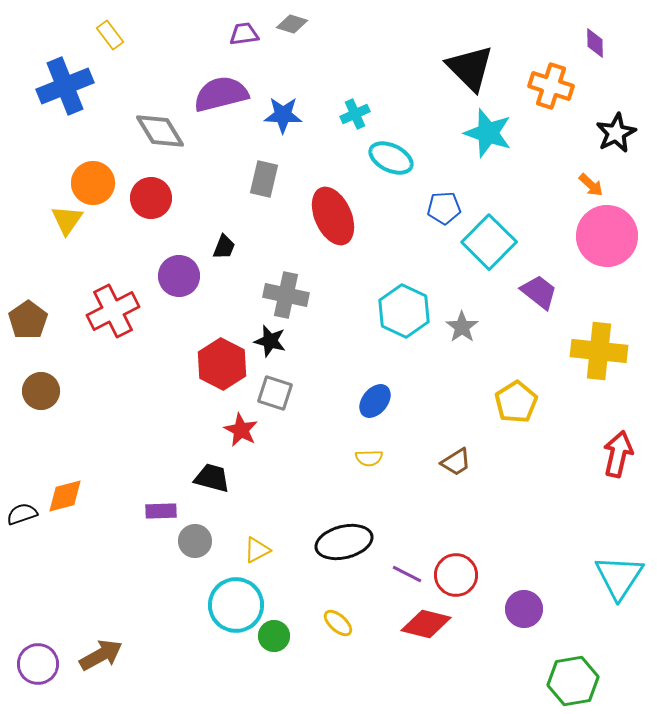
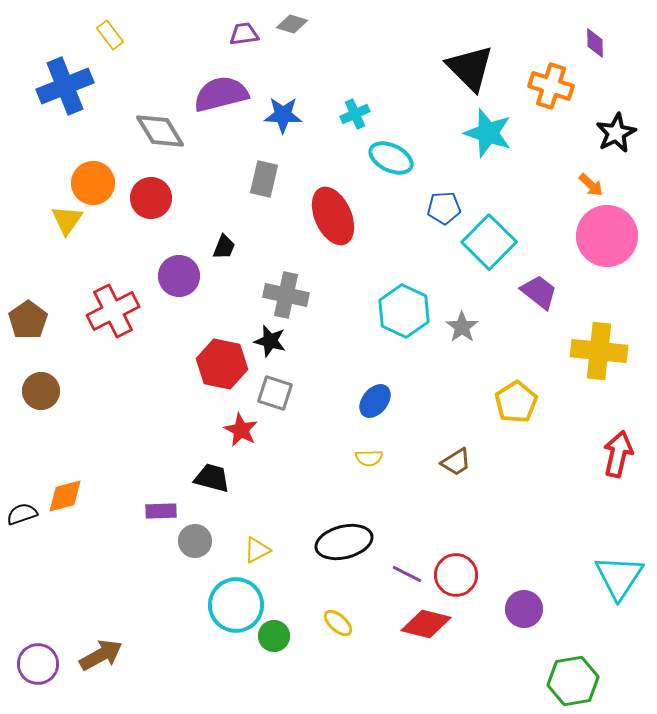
red hexagon at (222, 364): rotated 15 degrees counterclockwise
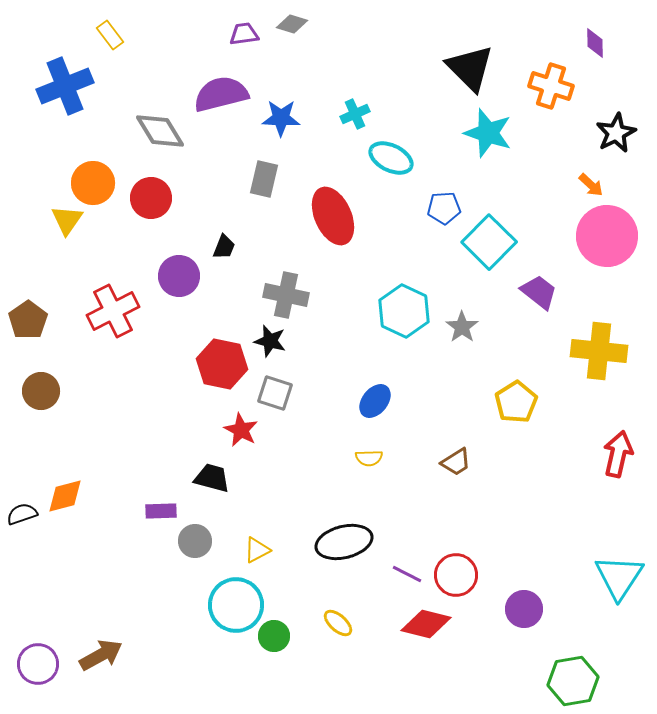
blue star at (283, 115): moved 2 px left, 3 px down
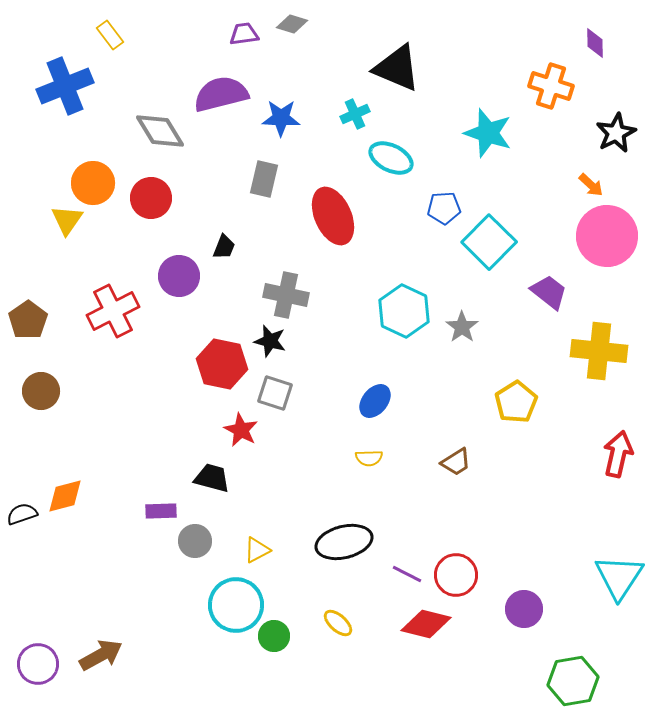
black triangle at (470, 68): moved 73 px left; rotated 22 degrees counterclockwise
purple trapezoid at (539, 292): moved 10 px right
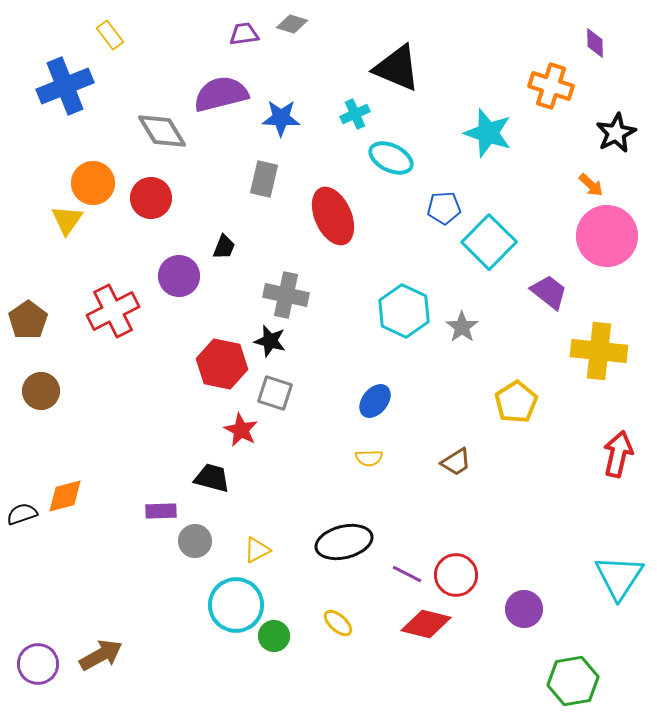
gray diamond at (160, 131): moved 2 px right
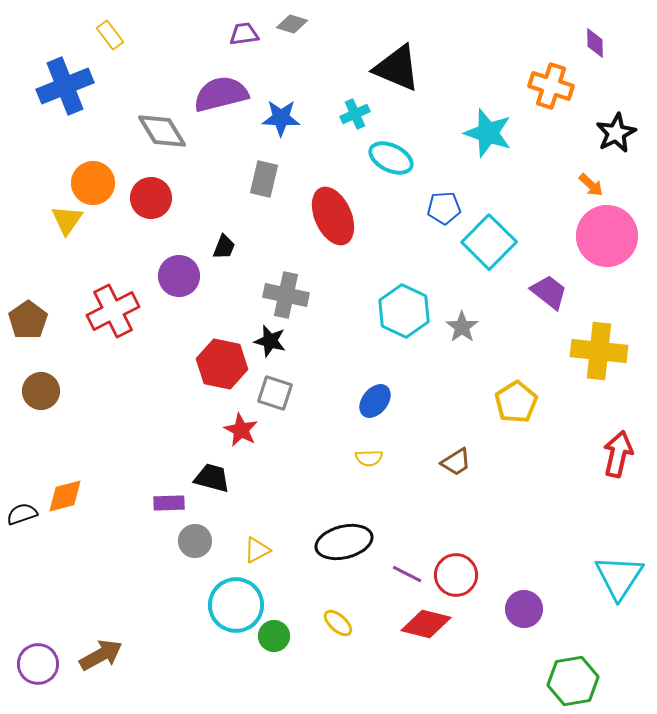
purple rectangle at (161, 511): moved 8 px right, 8 px up
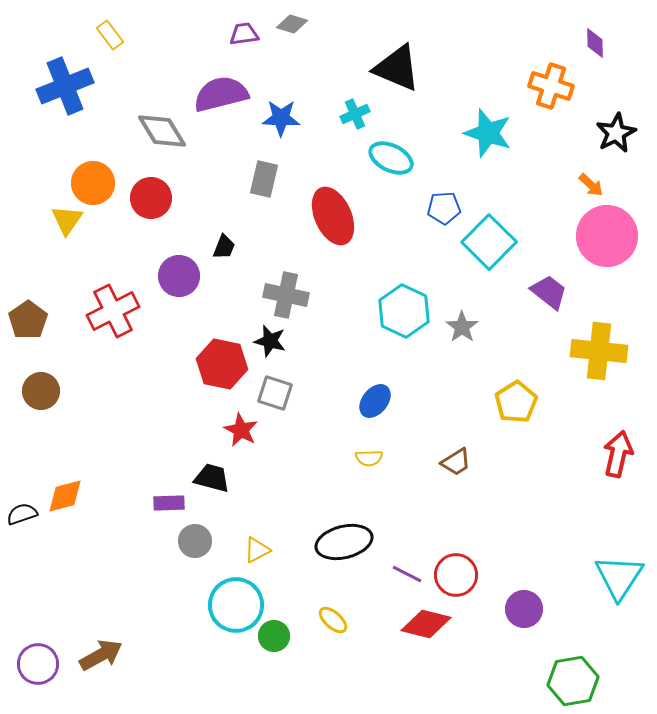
yellow ellipse at (338, 623): moved 5 px left, 3 px up
